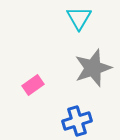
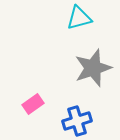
cyan triangle: rotated 44 degrees clockwise
pink rectangle: moved 19 px down
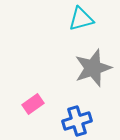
cyan triangle: moved 2 px right, 1 px down
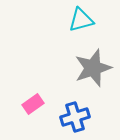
cyan triangle: moved 1 px down
blue cross: moved 2 px left, 4 px up
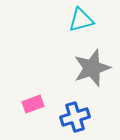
gray star: moved 1 px left
pink rectangle: rotated 15 degrees clockwise
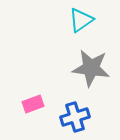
cyan triangle: rotated 20 degrees counterclockwise
gray star: moved 1 px left; rotated 27 degrees clockwise
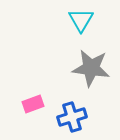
cyan triangle: rotated 24 degrees counterclockwise
blue cross: moved 3 px left
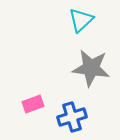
cyan triangle: rotated 16 degrees clockwise
